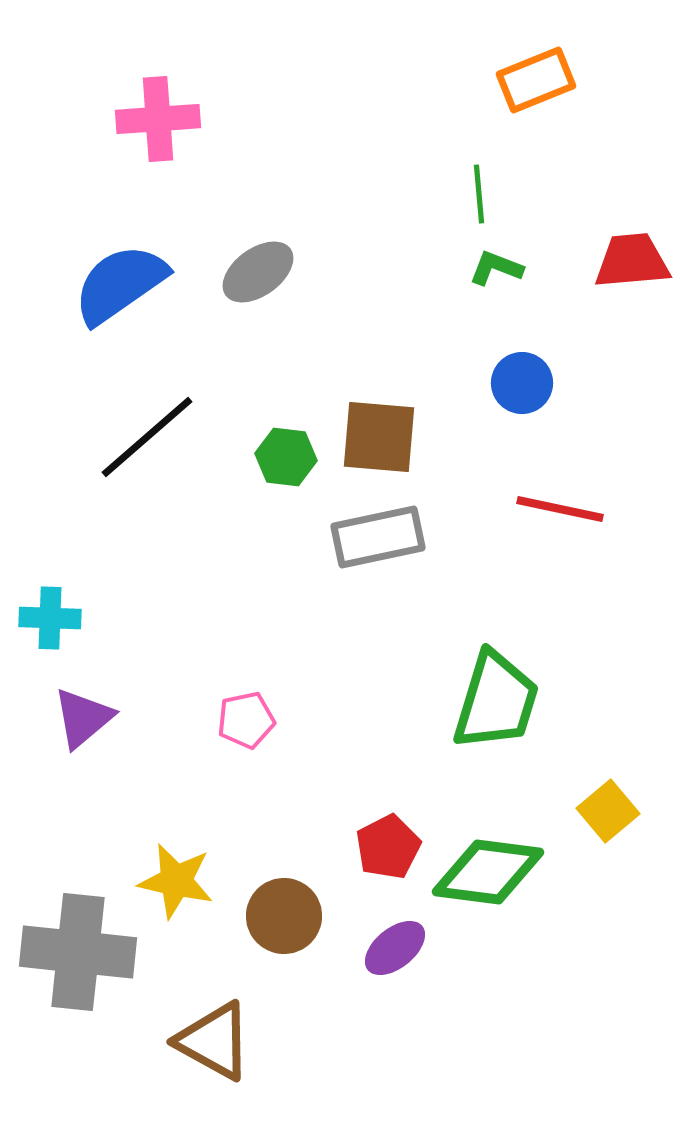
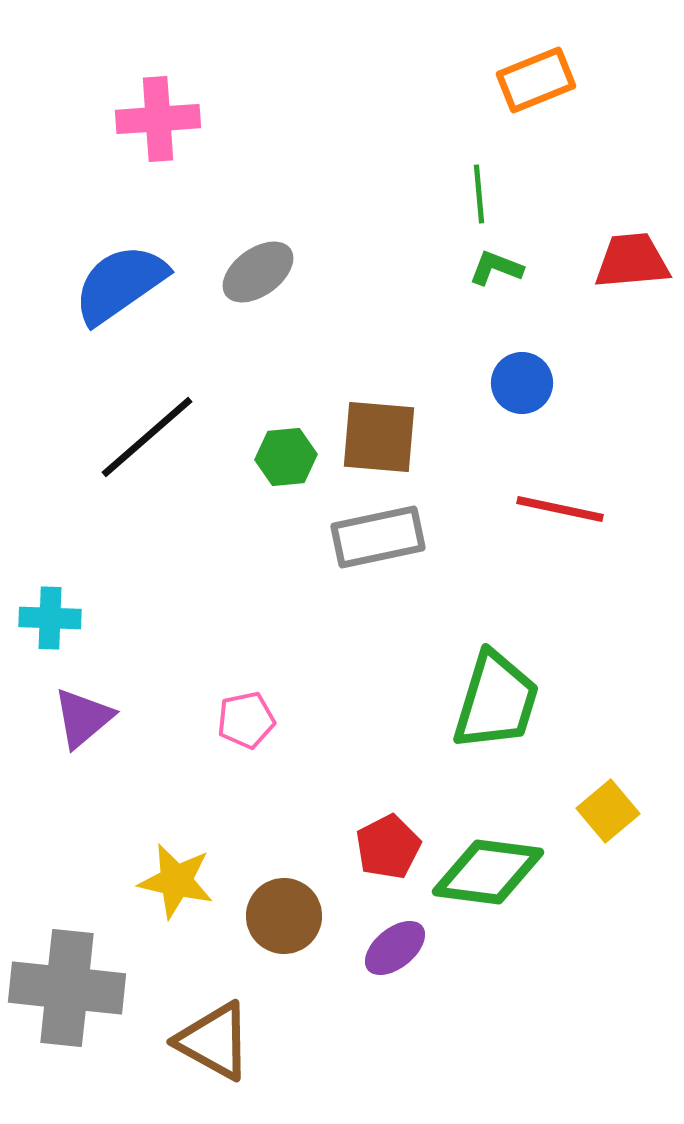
green hexagon: rotated 12 degrees counterclockwise
gray cross: moved 11 px left, 36 px down
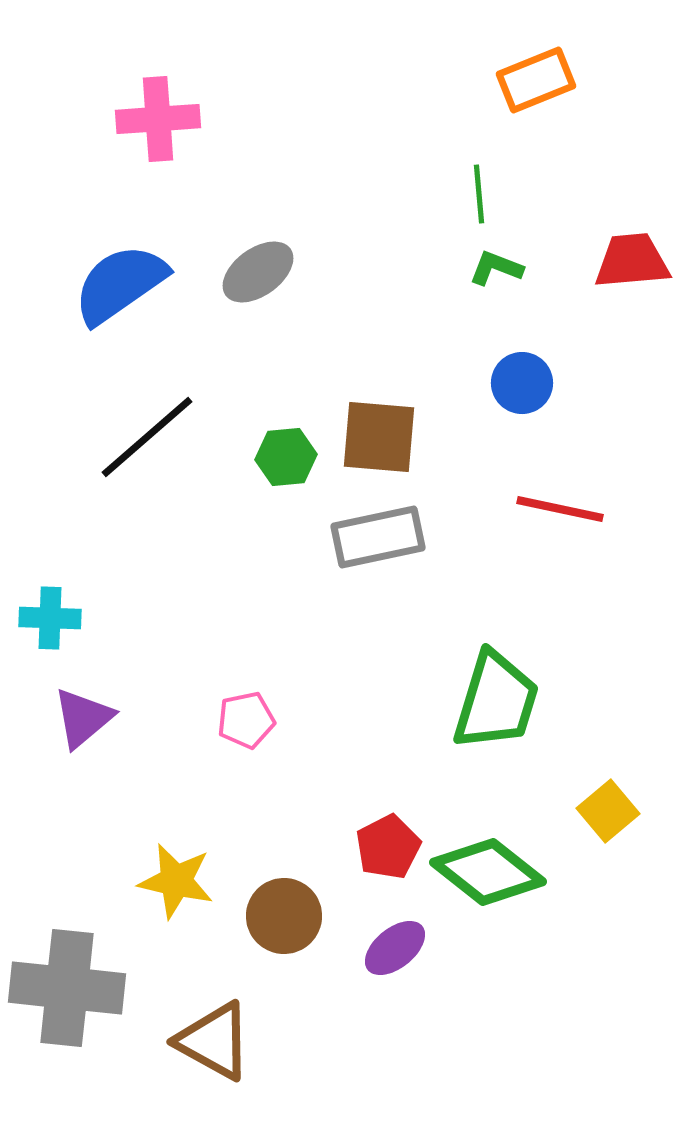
green diamond: rotated 31 degrees clockwise
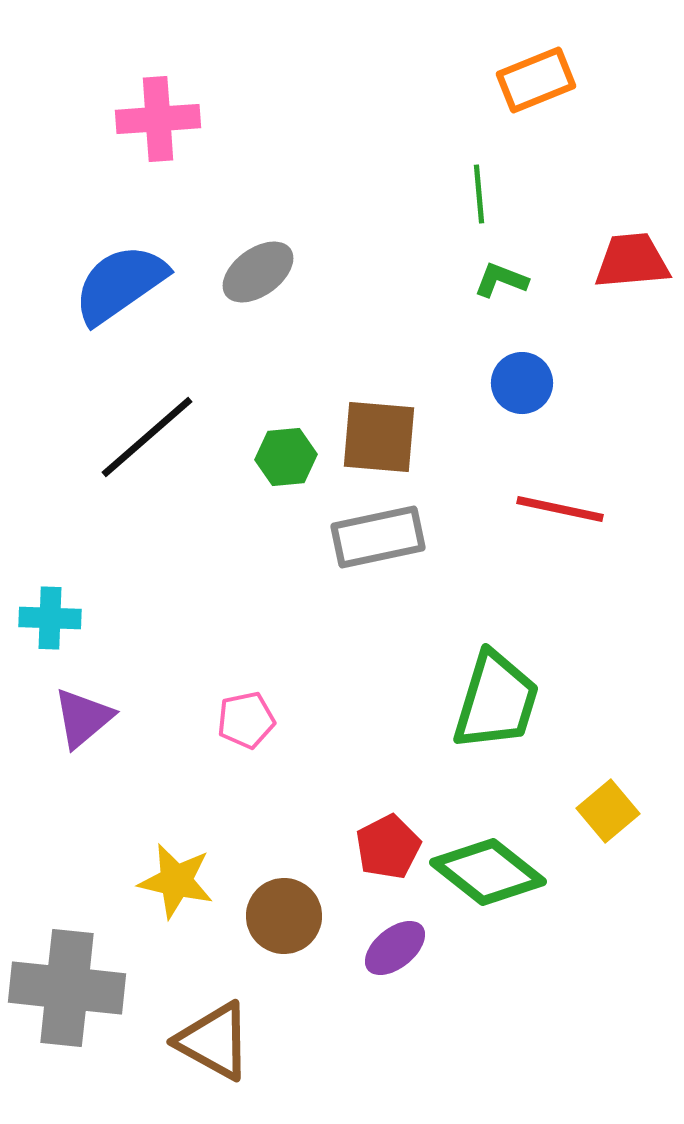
green L-shape: moved 5 px right, 12 px down
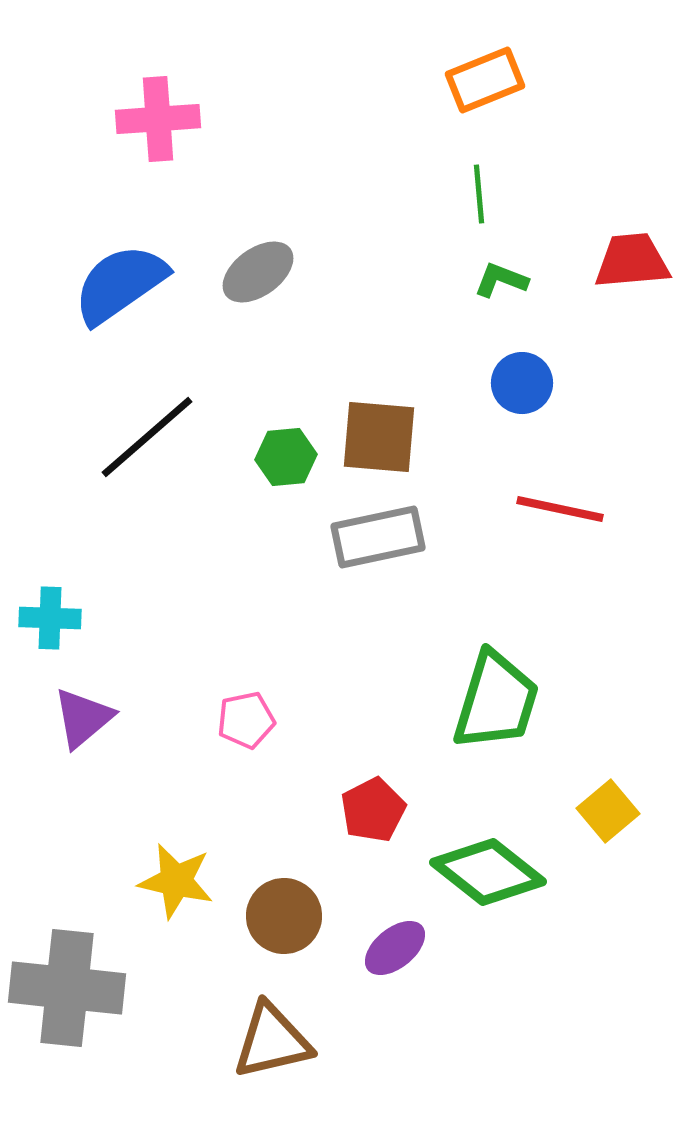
orange rectangle: moved 51 px left
red pentagon: moved 15 px left, 37 px up
brown triangle: moved 58 px right; rotated 42 degrees counterclockwise
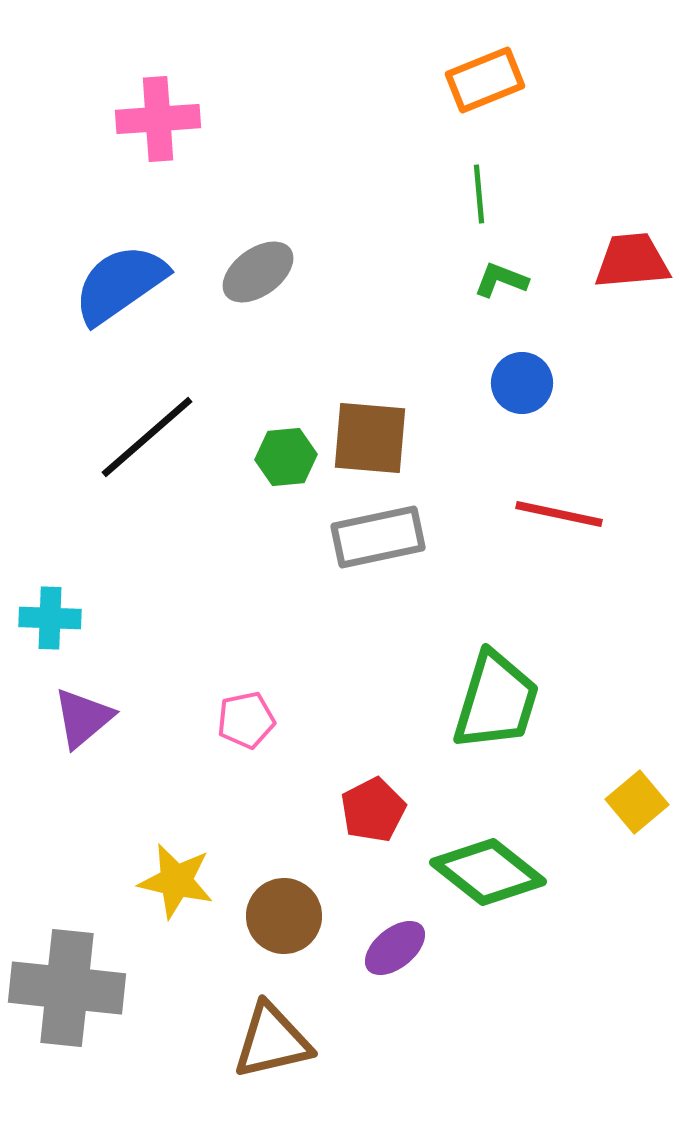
brown square: moved 9 px left, 1 px down
red line: moved 1 px left, 5 px down
yellow square: moved 29 px right, 9 px up
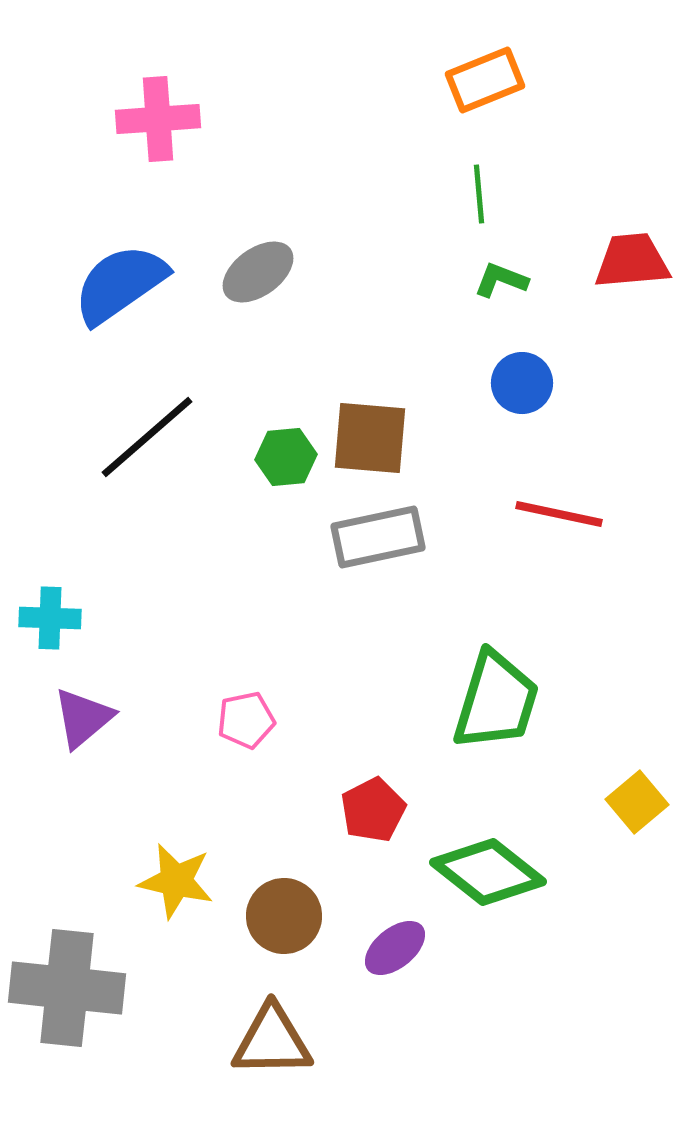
brown triangle: rotated 12 degrees clockwise
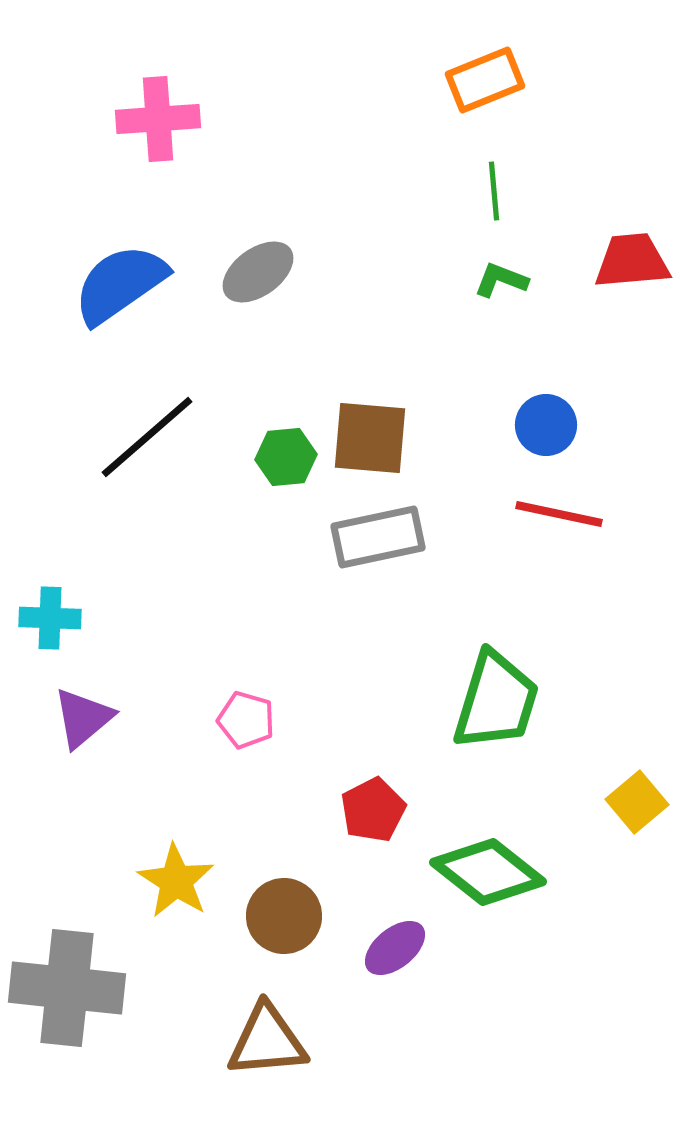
green line: moved 15 px right, 3 px up
blue circle: moved 24 px right, 42 px down
pink pentagon: rotated 28 degrees clockwise
yellow star: rotated 20 degrees clockwise
brown triangle: moved 5 px left; rotated 4 degrees counterclockwise
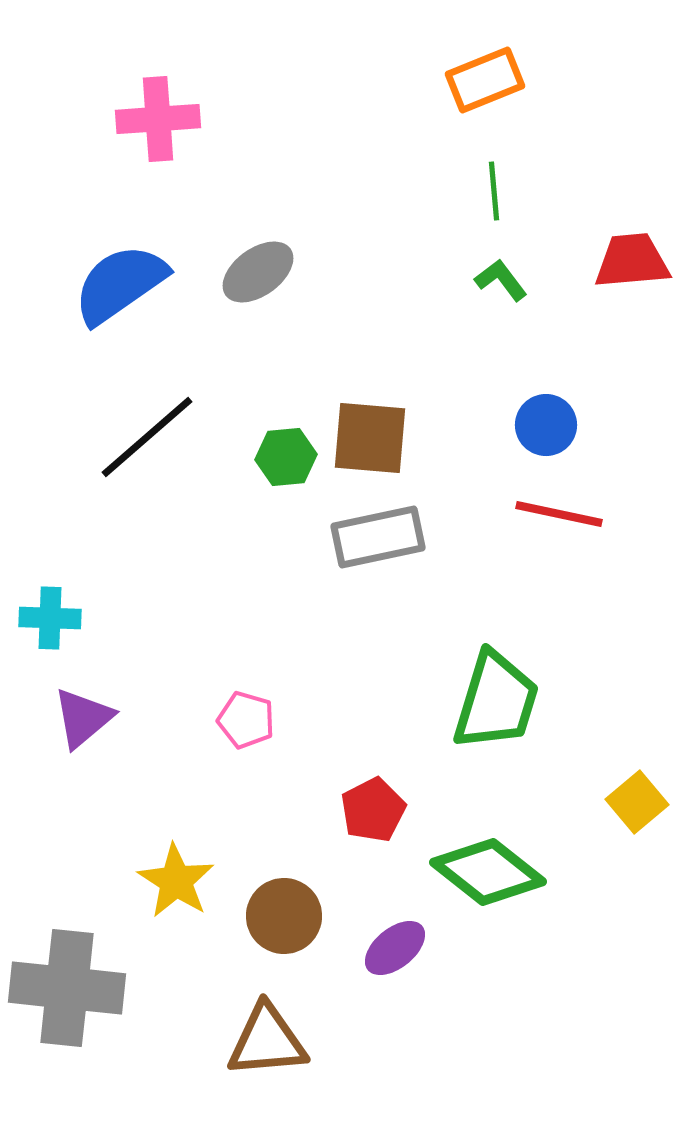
green L-shape: rotated 32 degrees clockwise
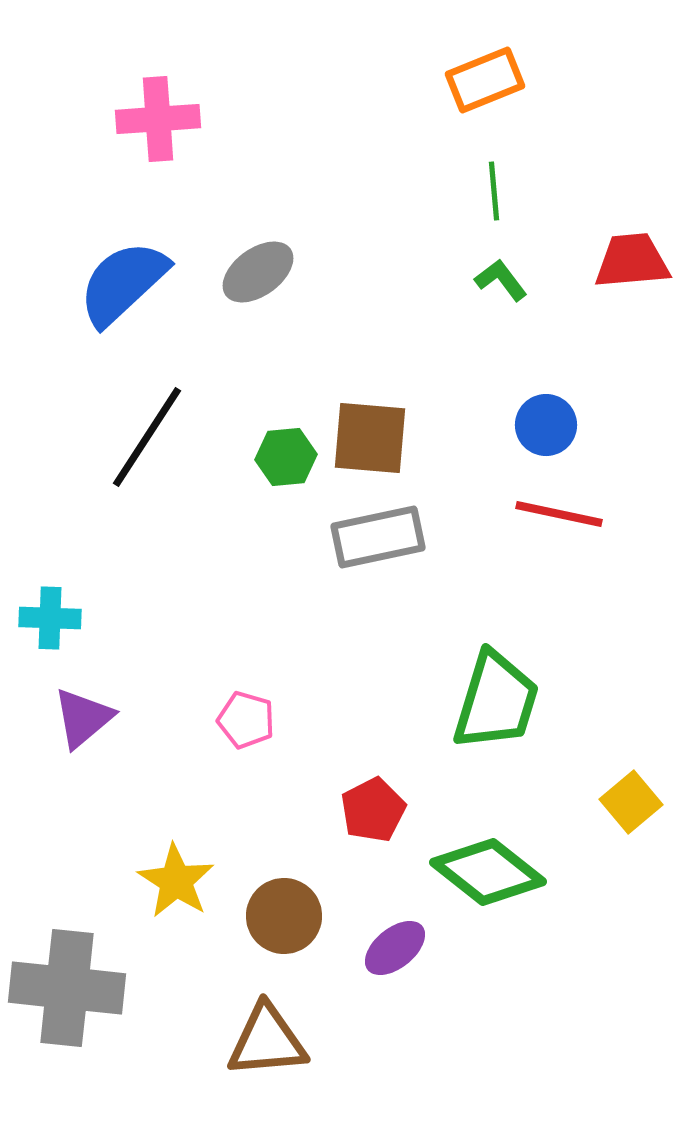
blue semicircle: moved 3 px right, 1 px up; rotated 8 degrees counterclockwise
black line: rotated 16 degrees counterclockwise
yellow square: moved 6 px left
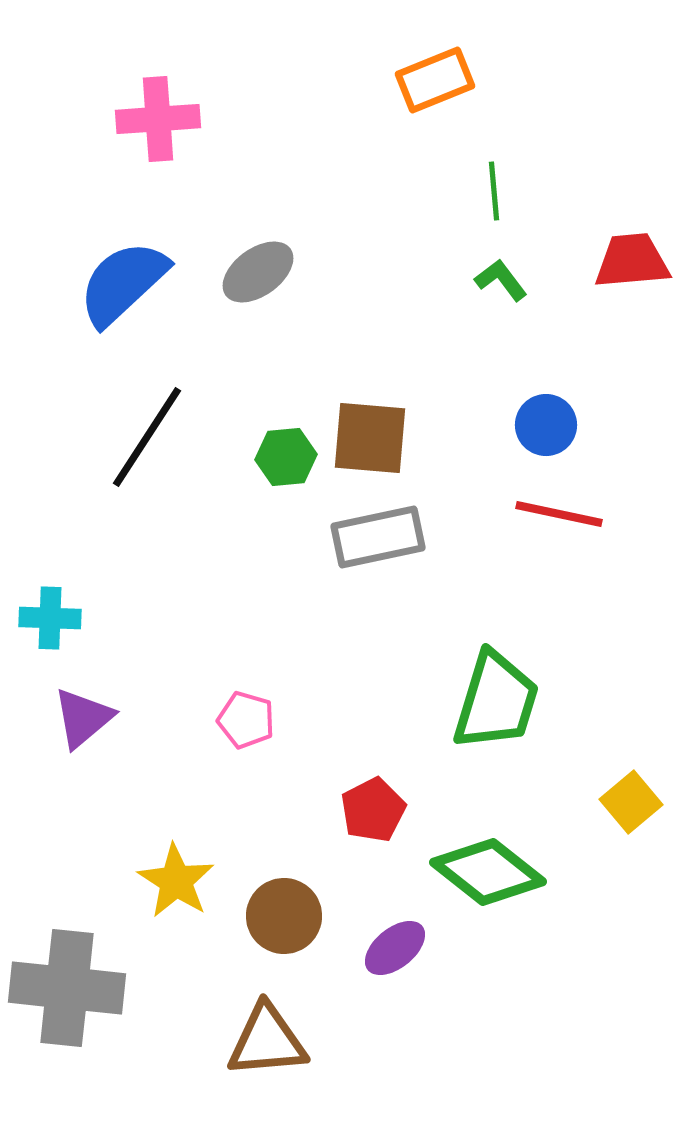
orange rectangle: moved 50 px left
